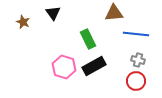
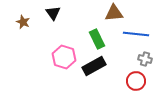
green rectangle: moved 9 px right
gray cross: moved 7 px right, 1 px up
pink hexagon: moved 10 px up
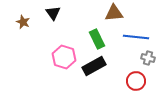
blue line: moved 3 px down
gray cross: moved 3 px right, 1 px up
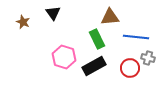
brown triangle: moved 4 px left, 4 px down
red circle: moved 6 px left, 13 px up
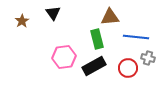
brown star: moved 1 px left, 1 px up; rotated 16 degrees clockwise
green rectangle: rotated 12 degrees clockwise
pink hexagon: rotated 25 degrees counterclockwise
red circle: moved 2 px left
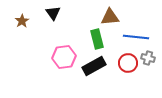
red circle: moved 5 px up
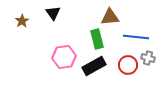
red circle: moved 2 px down
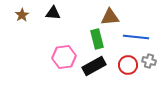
black triangle: rotated 49 degrees counterclockwise
brown star: moved 6 px up
gray cross: moved 1 px right, 3 px down
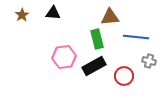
red circle: moved 4 px left, 11 px down
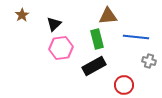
black triangle: moved 1 px right, 11 px down; rotated 49 degrees counterclockwise
brown triangle: moved 2 px left, 1 px up
pink hexagon: moved 3 px left, 9 px up
red circle: moved 9 px down
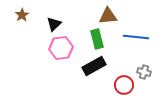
gray cross: moved 5 px left, 11 px down
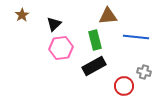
green rectangle: moved 2 px left, 1 px down
red circle: moved 1 px down
